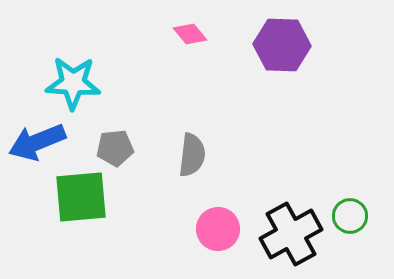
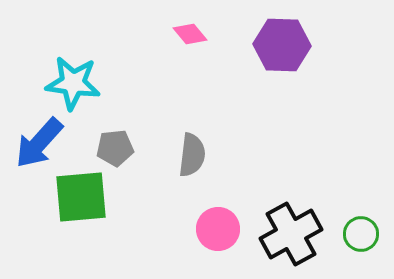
cyan star: rotated 4 degrees clockwise
blue arrow: moved 2 px right, 1 px down; rotated 26 degrees counterclockwise
green circle: moved 11 px right, 18 px down
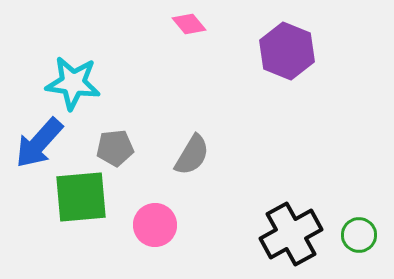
pink diamond: moved 1 px left, 10 px up
purple hexagon: moved 5 px right, 6 px down; rotated 20 degrees clockwise
gray semicircle: rotated 24 degrees clockwise
pink circle: moved 63 px left, 4 px up
green circle: moved 2 px left, 1 px down
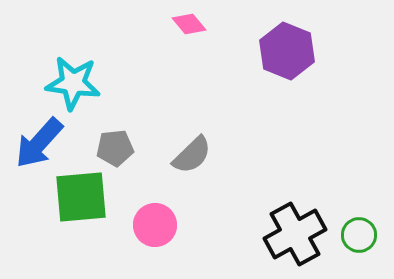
gray semicircle: rotated 15 degrees clockwise
black cross: moved 4 px right
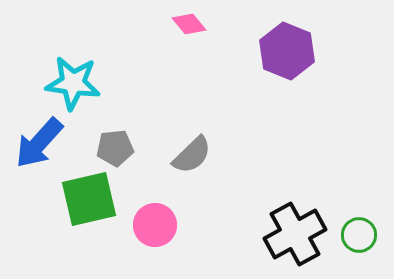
green square: moved 8 px right, 2 px down; rotated 8 degrees counterclockwise
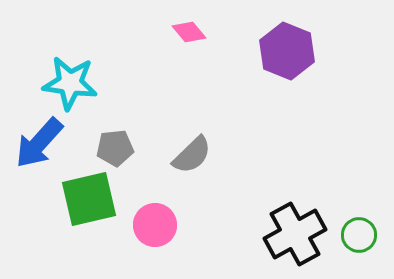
pink diamond: moved 8 px down
cyan star: moved 3 px left
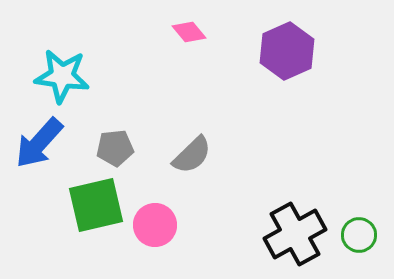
purple hexagon: rotated 14 degrees clockwise
cyan star: moved 8 px left, 7 px up
green square: moved 7 px right, 6 px down
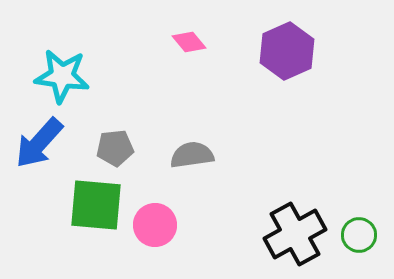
pink diamond: moved 10 px down
gray semicircle: rotated 144 degrees counterclockwise
green square: rotated 18 degrees clockwise
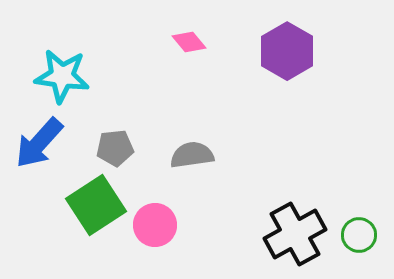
purple hexagon: rotated 6 degrees counterclockwise
green square: rotated 38 degrees counterclockwise
